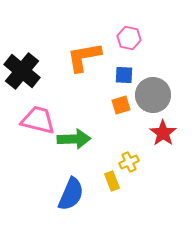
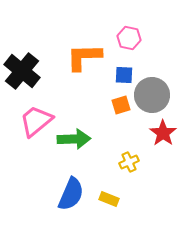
orange L-shape: rotated 9 degrees clockwise
gray circle: moved 1 px left
pink trapezoid: moved 2 px left, 1 px down; rotated 54 degrees counterclockwise
yellow rectangle: moved 3 px left, 18 px down; rotated 48 degrees counterclockwise
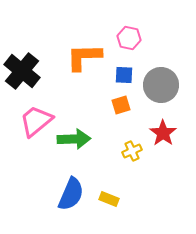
gray circle: moved 9 px right, 10 px up
yellow cross: moved 3 px right, 11 px up
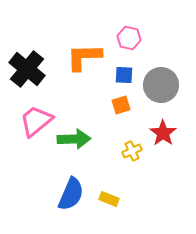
black cross: moved 5 px right, 2 px up
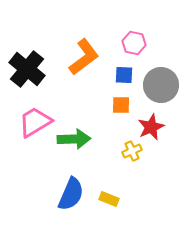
pink hexagon: moved 5 px right, 5 px down
orange L-shape: rotated 144 degrees clockwise
orange square: rotated 18 degrees clockwise
pink trapezoid: moved 1 px left, 1 px down; rotated 9 degrees clockwise
red star: moved 12 px left, 6 px up; rotated 12 degrees clockwise
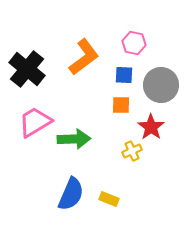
red star: rotated 12 degrees counterclockwise
